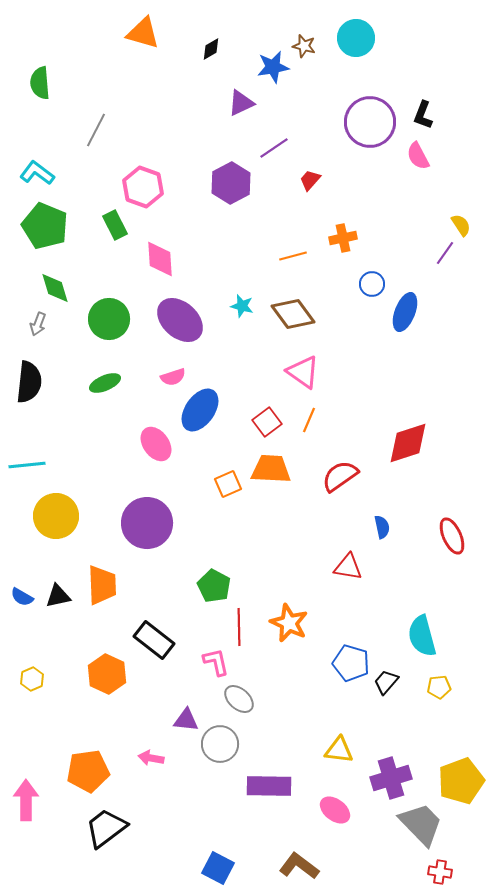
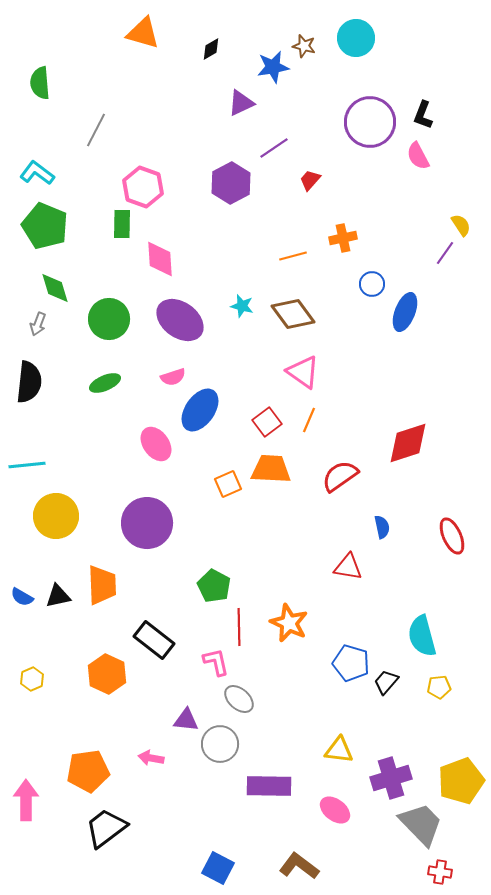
green rectangle at (115, 225): moved 7 px right, 1 px up; rotated 28 degrees clockwise
purple ellipse at (180, 320): rotated 6 degrees counterclockwise
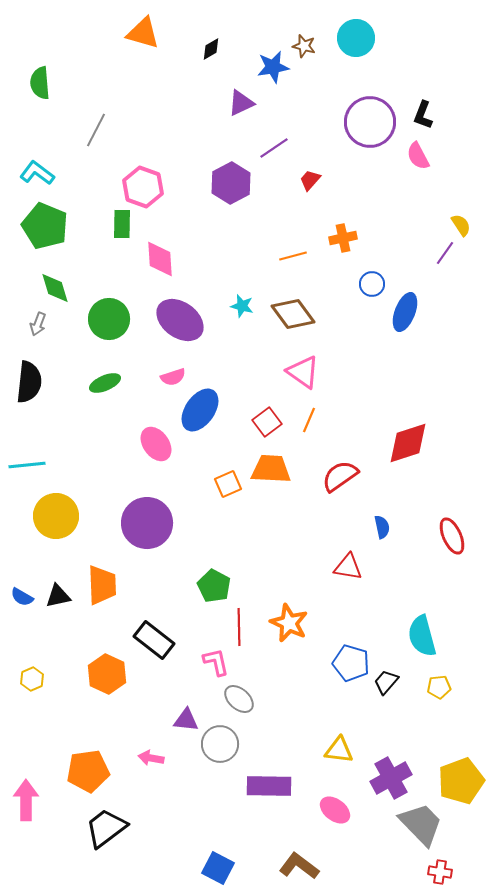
purple cross at (391, 778): rotated 12 degrees counterclockwise
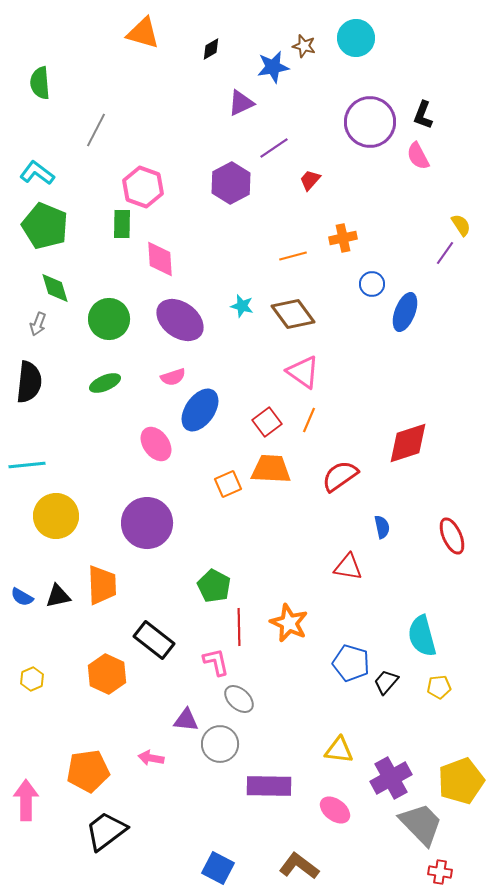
black trapezoid at (106, 828): moved 3 px down
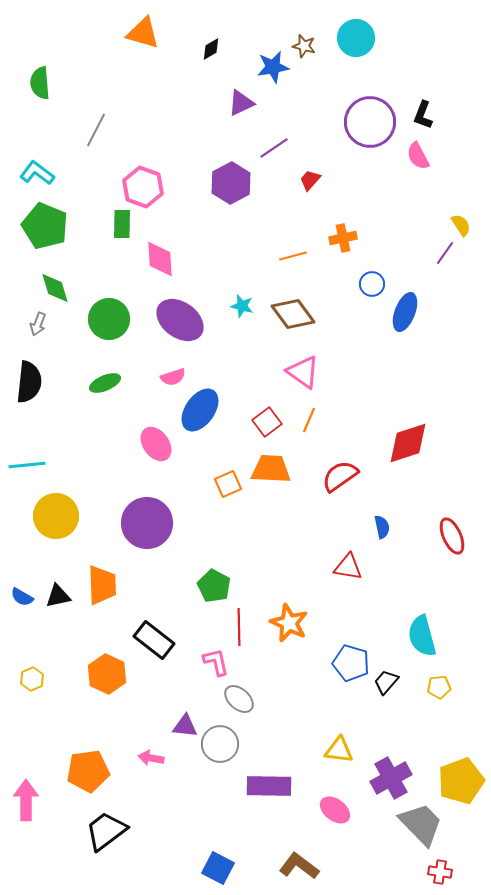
purple triangle at (186, 720): moved 1 px left, 6 px down
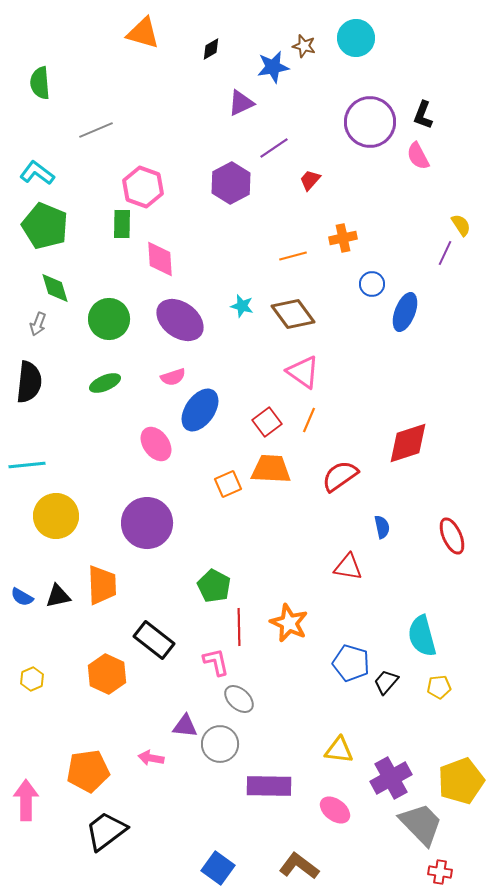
gray line at (96, 130): rotated 40 degrees clockwise
purple line at (445, 253): rotated 10 degrees counterclockwise
blue square at (218, 868): rotated 8 degrees clockwise
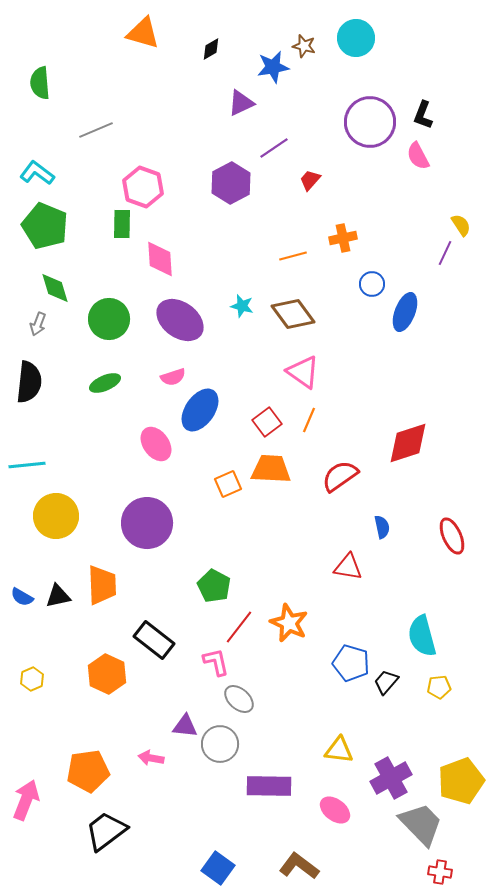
red line at (239, 627): rotated 39 degrees clockwise
pink arrow at (26, 800): rotated 21 degrees clockwise
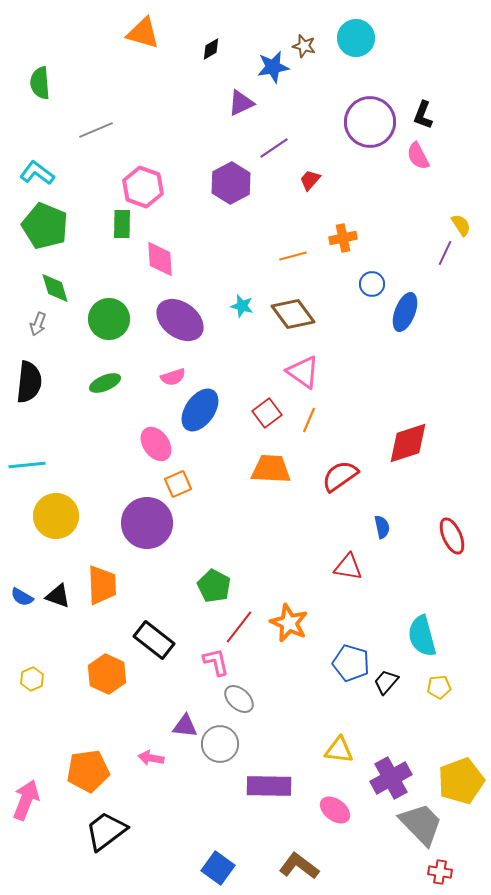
red square at (267, 422): moved 9 px up
orange square at (228, 484): moved 50 px left
black triangle at (58, 596): rotated 32 degrees clockwise
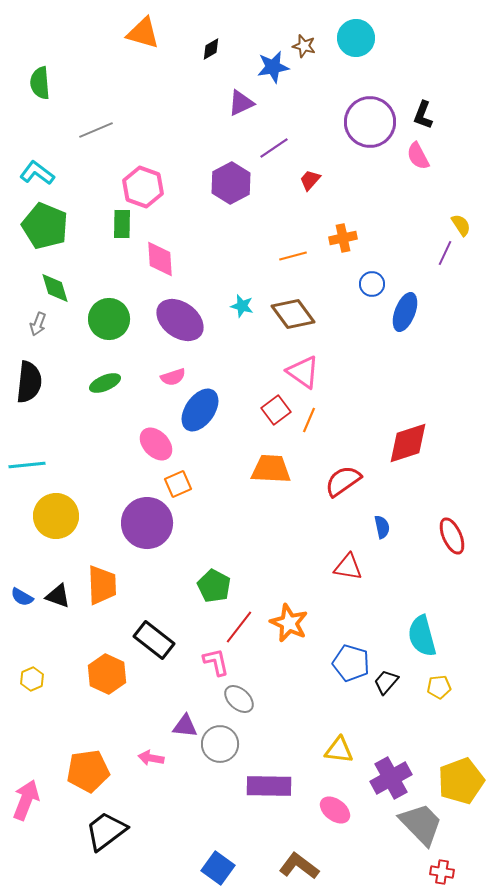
red square at (267, 413): moved 9 px right, 3 px up
pink ellipse at (156, 444): rotated 8 degrees counterclockwise
red semicircle at (340, 476): moved 3 px right, 5 px down
red cross at (440, 872): moved 2 px right
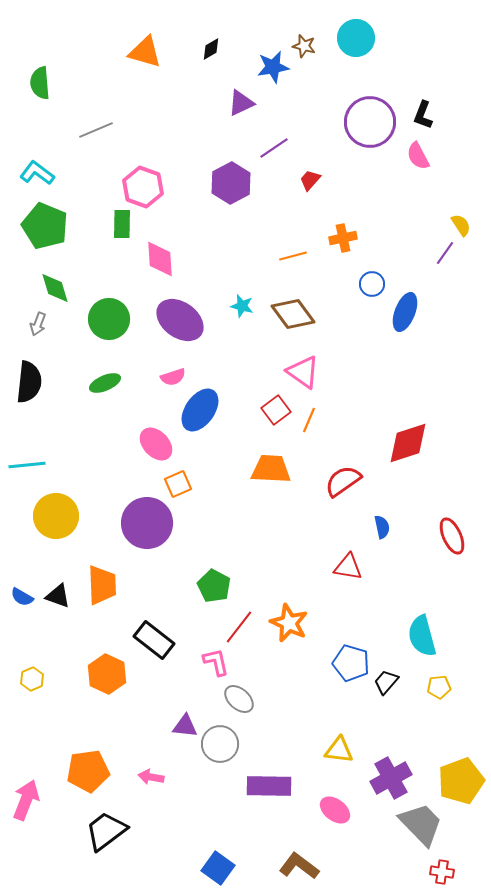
orange triangle at (143, 33): moved 2 px right, 19 px down
purple line at (445, 253): rotated 10 degrees clockwise
pink arrow at (151, 758): moved 19 px down
